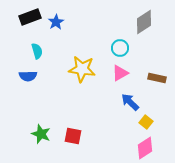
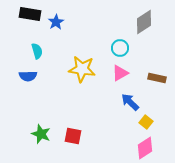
black rectangle: moved 3 px up; rotated 30 degrees clockwise
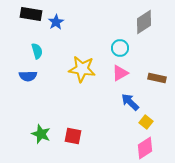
black rectangle: moved 1 px right
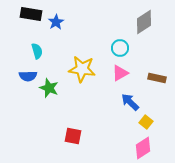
green star: moved 8 px right, 46 px up
pink diamond: moved 2 px left
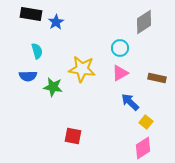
green star: moved 4 px right, 1 px up; rotated 12 degrees counterclockwise
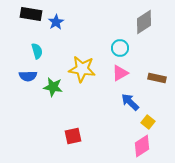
yellow square: moved 2 px right
red square: rotated 24 degrees counterclockwise
pink diamond: moved 1 px left, 2 px up
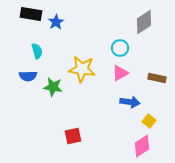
blue arrow: rotated 144 degrees clockwise
yellow square: moved 1 px right, 1 px up
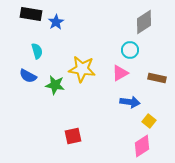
cyan circle: moved 10 px right, 2 px down
blue semicircle: rotated 30 degrees clockwise
green star: moved 2 px right, 2 px up
